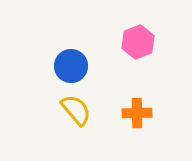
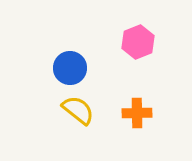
blue circle: moved 1 px left, 2 px down
yellow semicircle: moved 2 px right; rotated 12 degrees counterclockwise
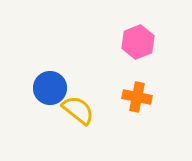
blue circle: moved 20 px left, 20 px down
orange cross: moved 16 px up; rotated 12 degrees clockwise
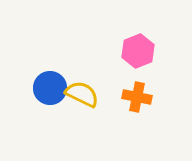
pink hexagon: moved 9 px down
yellow semicircle: moved 4 px right, 16 px up; rotated 12 degrees counterclockwise
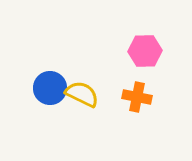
pink hexagon: moved 7 px right; rotated 20 degrees clockwise
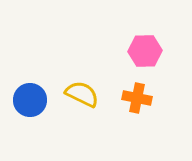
blue circle: moved 20 px left, 12 px down
orange cross: moved 1 px down
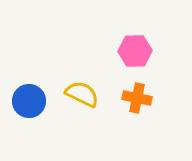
pink hexagon: moved 10 px left
blue circle: moved 1 px left, 1 px down
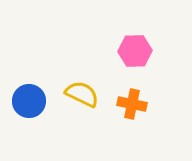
orange cross: moved 5 px left, 6 px down
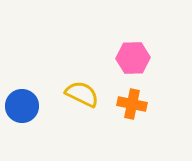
pink hexagon: moved 2 px left, 7 px down
blue circle: moved 7 px left, 5 px down
